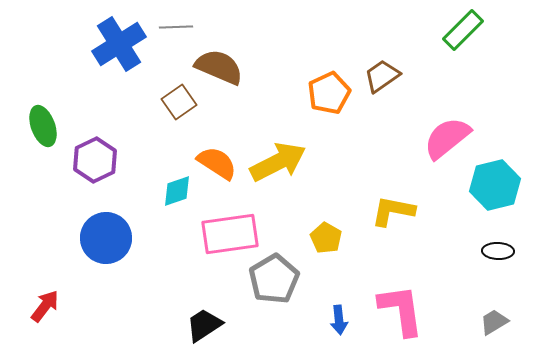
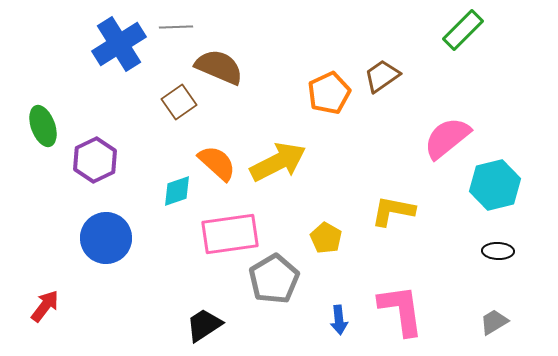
orange semicircle: rotated 9 degrees clockwise
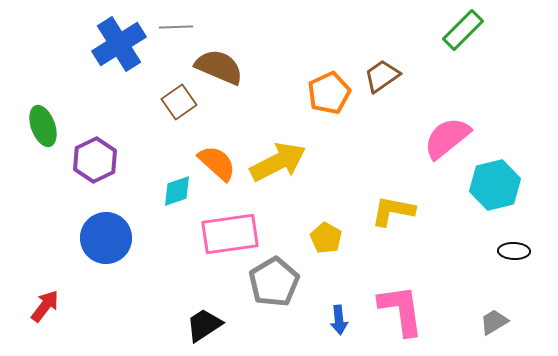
black ellipse: moved 16 px right
gray pentagon: moved 3 px down
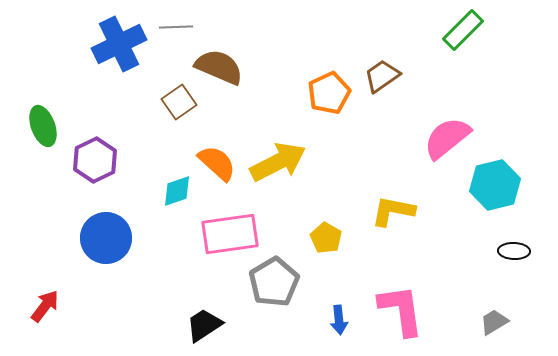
blue cross: rotated 6 degrees clockwise
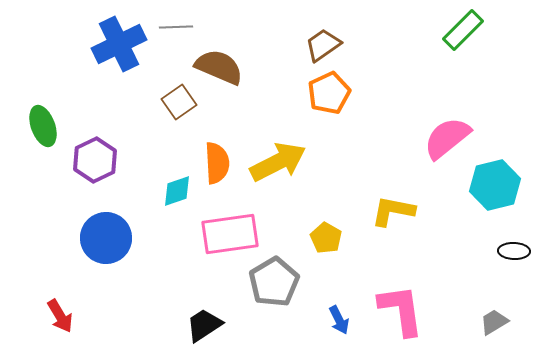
brown trapezoid: moved 59 px left, 31 px up
orange semicircle: rotated 45 degrees clockwise
red arrow: moved 15 px right, 10 px down; rotated 112 degrees clockwise
blue arrow: rotated 20 degrees counterclockwise
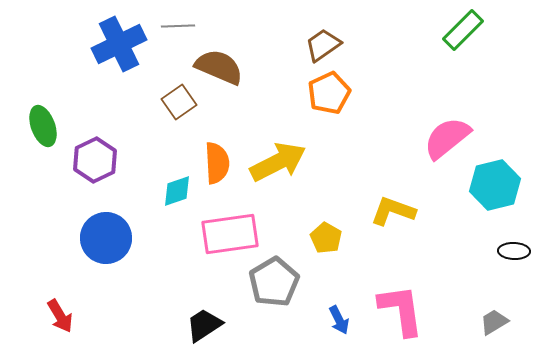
gray line: moved 2 px right, 1 px up
yellow L-shape: rotated 9 degrees clockwise
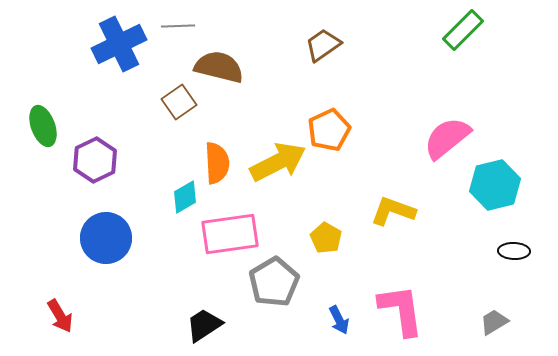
brown semicircle: rotated 9 degrees counterclockwise
orange pentagon: moved 37 px down
cyan diamond: moved 8 px right, 6 px down; rotated 12 degrees counterclockwise
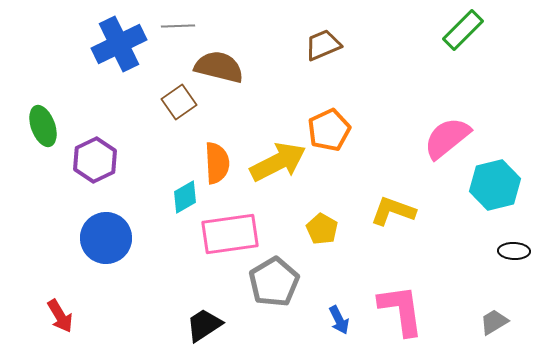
brown trapezoid: rotated 12 degrees clockwise
yellow pentagon: moved 4 px left, 9 px up
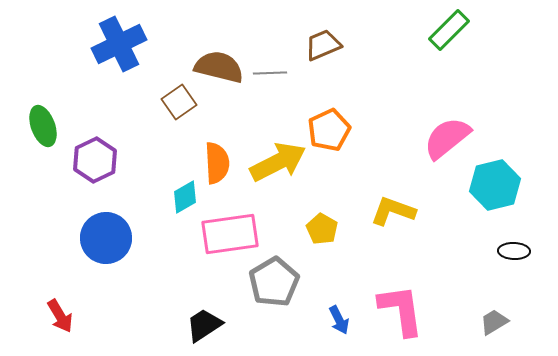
gray line: moved 92 px right, 47 px down
green rectangle: moved 14 px left
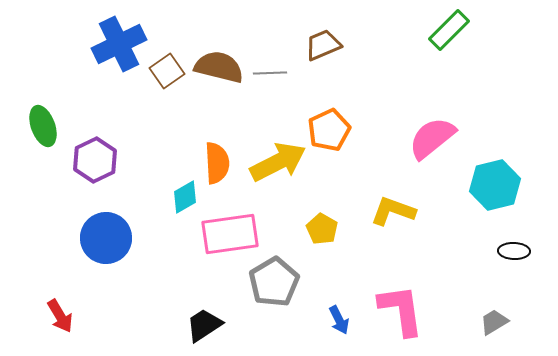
brown square: moved 12 px left, 31 px up
pink semicircle: moved 15 px left
